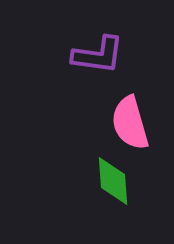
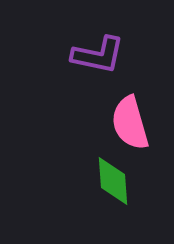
purple L-shape: rotated 4 degrees clockwise
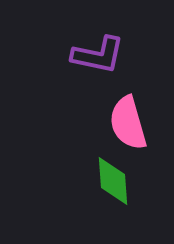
pink semicircle: moved 2 px left
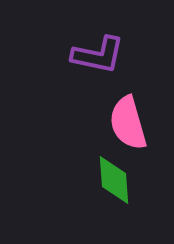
green diamond: moved 1 px right, 1 px up
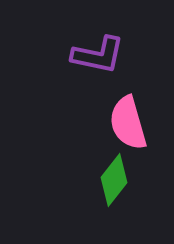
green diamond: rotated 42 degrees clockwise
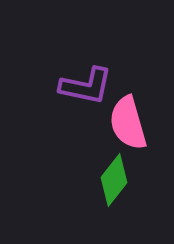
purple L-shape: moved 12 px left, 31 px down
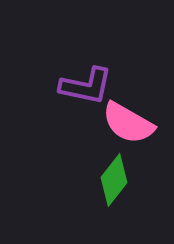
pink semicircle: rotated 44 degrees counterclockwise
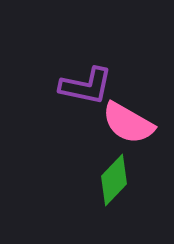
green diamond: rotated 6 degrees clockwise
